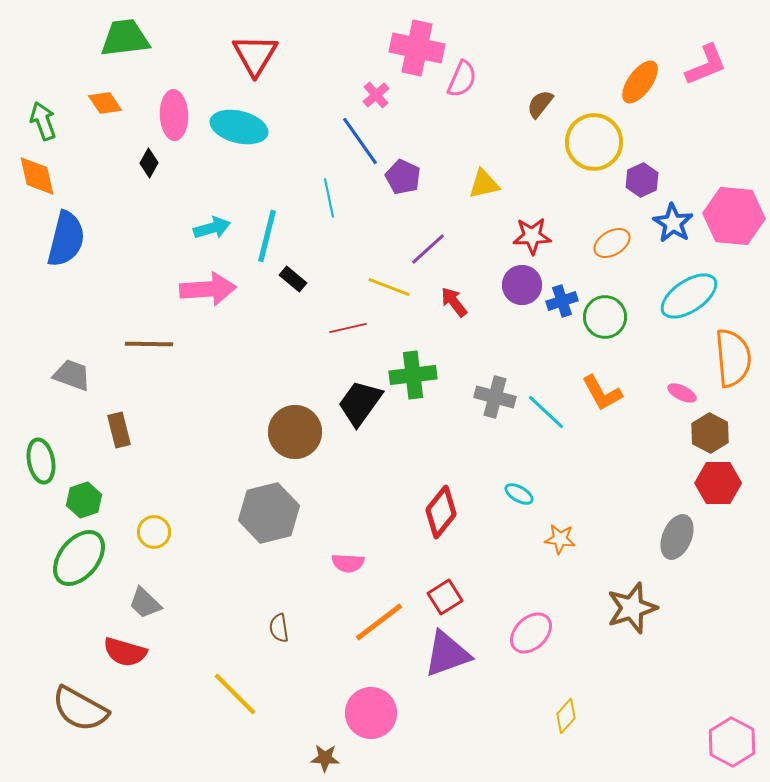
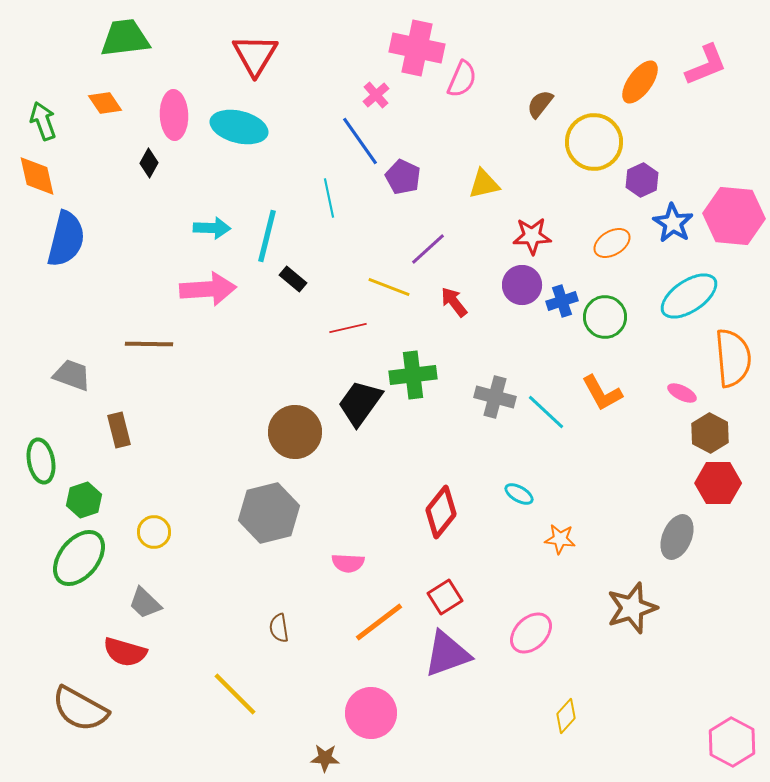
cyan arrow at (212, 228): rotated 18 degrees clockwise
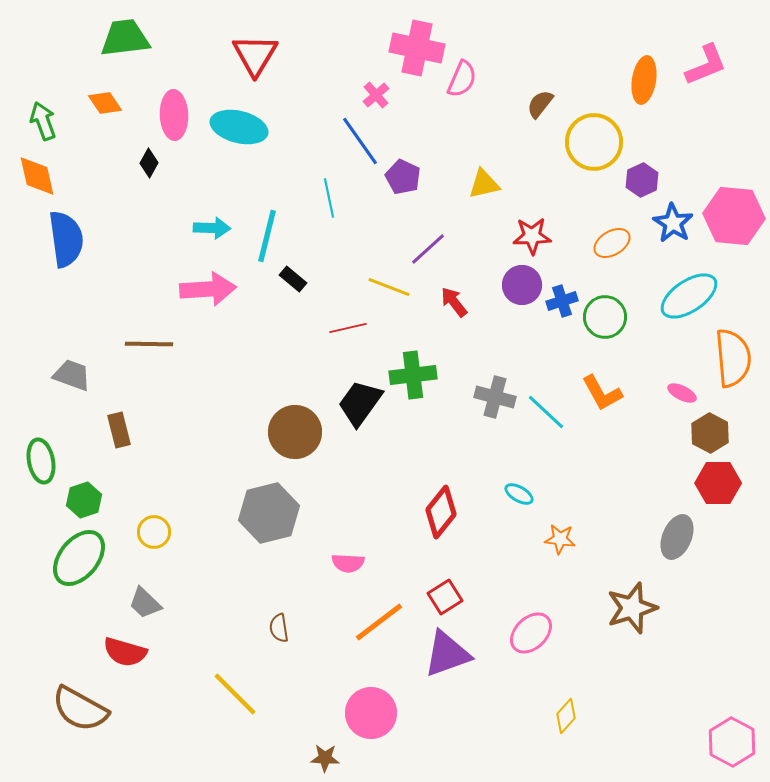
orange ellipse at (640, 82): moved 4 px right, 2 px up; rotated 27 degrees counterclockwise
blue semicircle at (66, 239): rotated 22 degrees counterclockwise
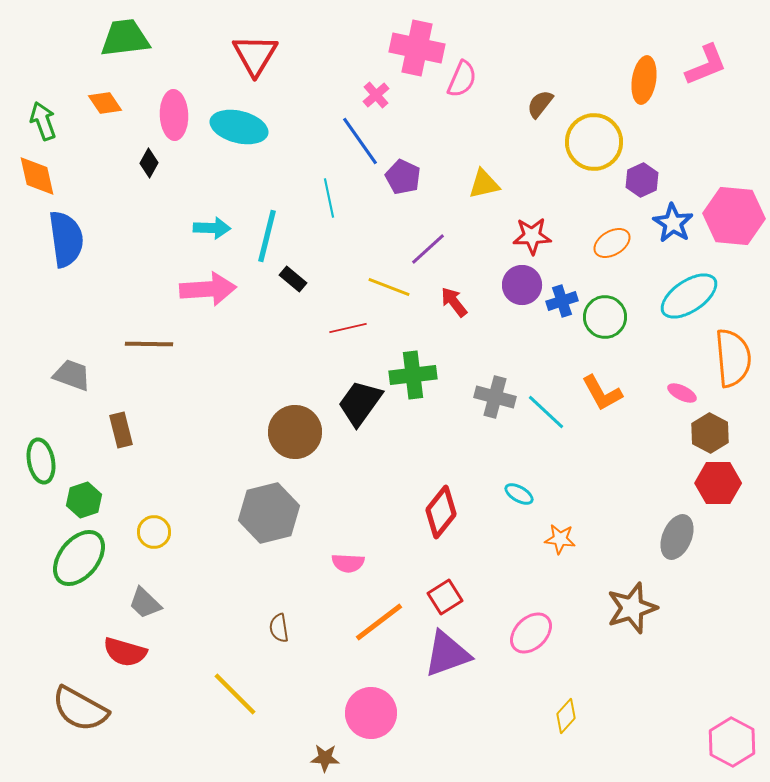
brown rectangle at (119, 430): moved 2 px right
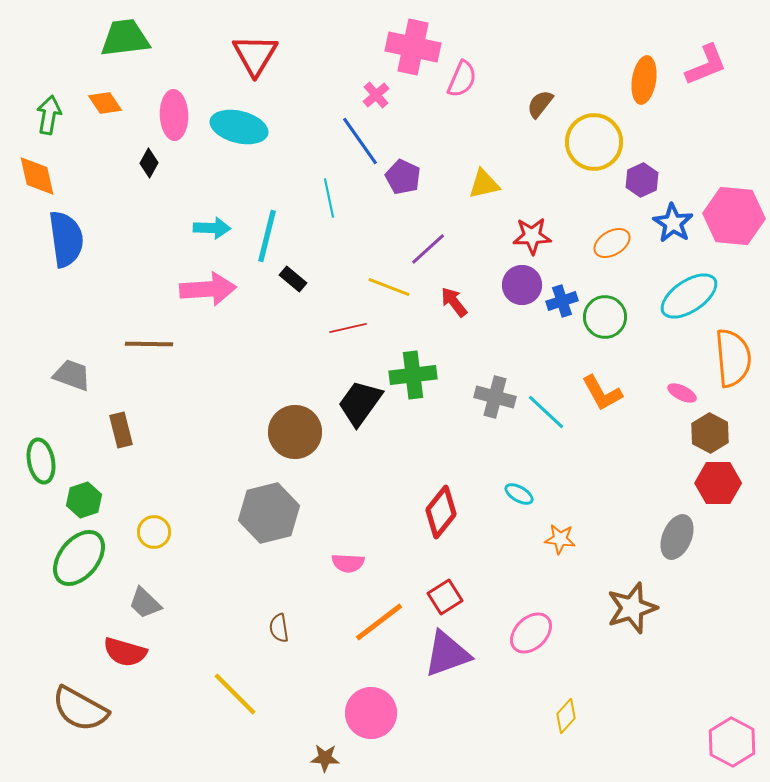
pink cross at (417, 48): moved 4 px left, 1 px up
green arrow at (43, 121): moved 6 px right, 6 px up; rotated 30 degrees clockwise
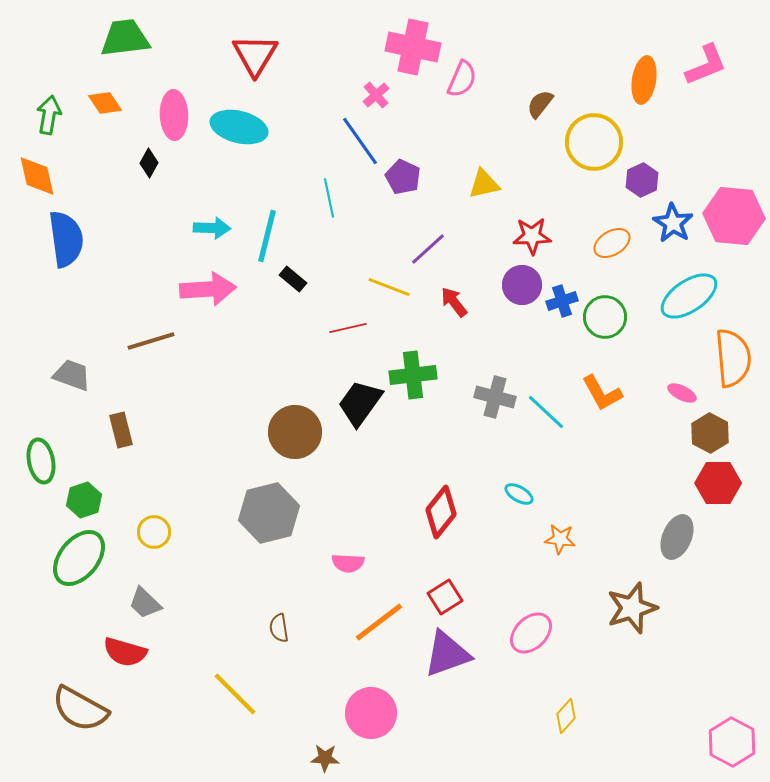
brown line at (149, 344): moved 2 px right, 3 px up; rotated 18 degrees counterclockwise
